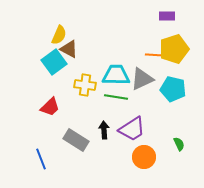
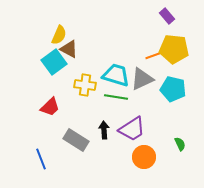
purple rectangle: rotated 49 degrees clockwise
yellow pentagon: rotated 24 degrees clockwise
orange line: rotated 24 degrees counterclockwise
cyan trapezoid: rotated 16 degrees clockwise
green semicircle: moved 1 px right
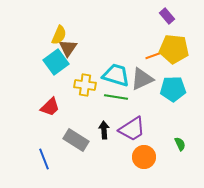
brown triangle: moved 1 px left, 1 px up; rotated 36 degrees clockwise
cyan square: moved 2 px right
cyan pentagon: rotated 15 degrees counterclockwise
blue line: moved 3 px right
